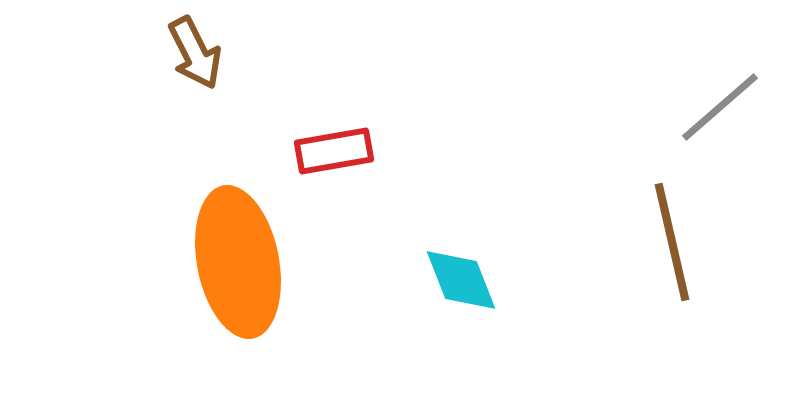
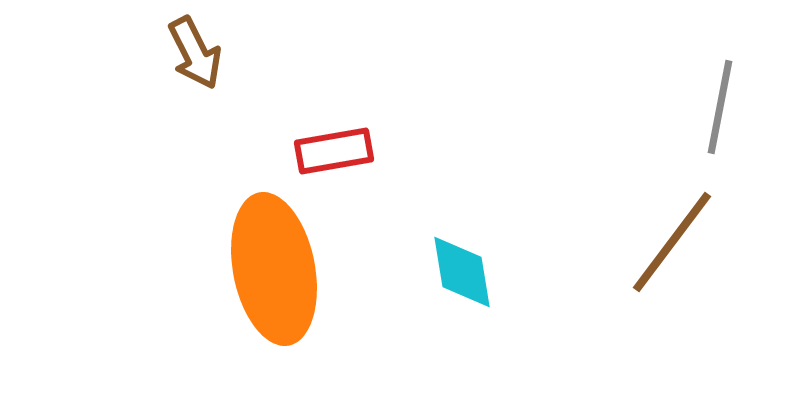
gray line: rotated 38 degrees counterclockwise
brown line: rotated 50 degrees clockwise
orange ellipse: moved 36 px right, 7 px down
cyan diamond: moved 1 px right, 8 px up; rotated 12 degrees clockwise
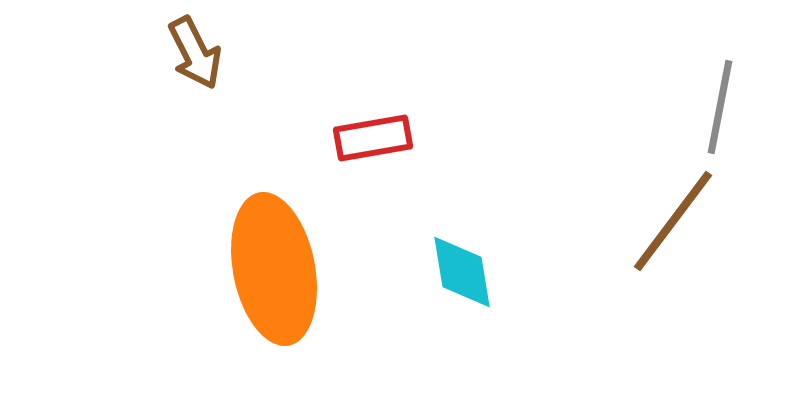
red rectangle: moved 39 px right, 13 px up
brown line: moved 1 px right, 21 px up
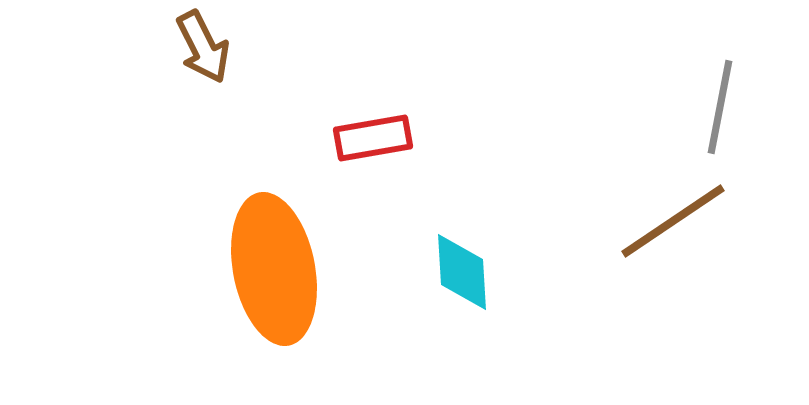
brown arrow: moved 8 px right, 6 px up
brown line: rotated 19 degrees clockwise
cyan diamond: rotated 6 degrees clockwise
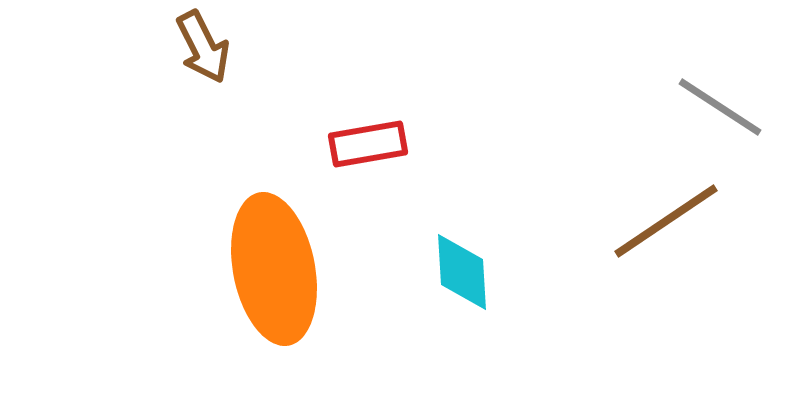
gray line: rotated 68 degrees counterclockwise
red rectangle: moved 5 px left, 6 px down
brown line: moved 7 px left
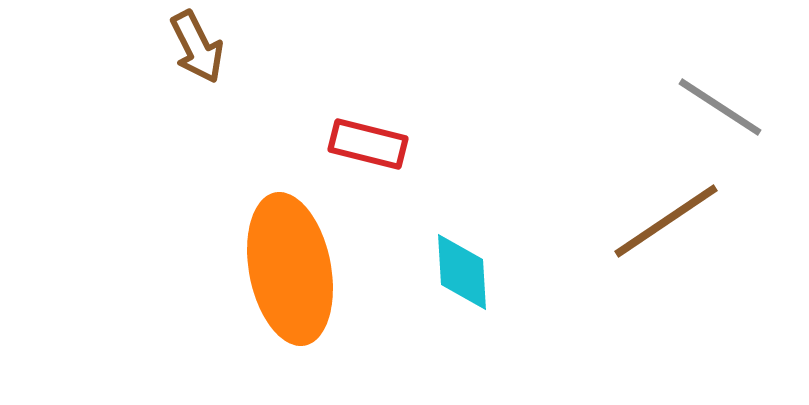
brown arrow: moved 6 px left
red rectangle: rotated 24 degrees clockwise
orange ellipse: moved 16 px right
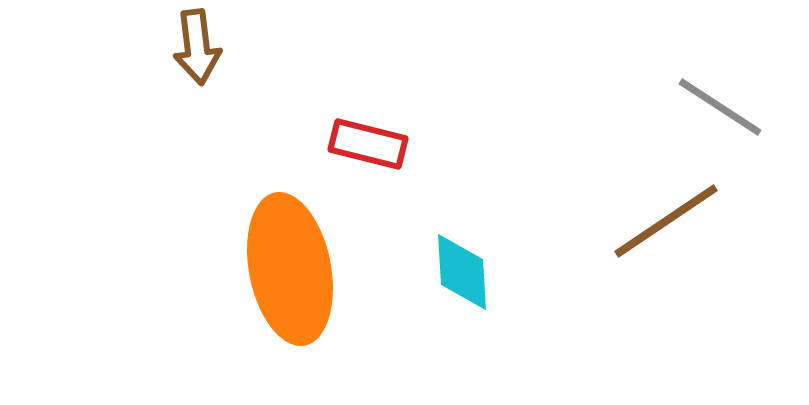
brown arrow: rotated 20 degrees clockwise
